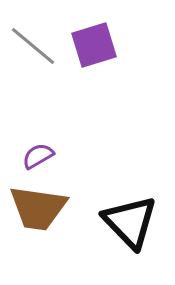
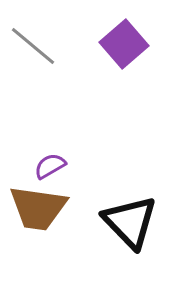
purple square: moved 30 px right, 1 px up; rotated 24 degrees counterclockwise
purple semicircle: moved 12 px right, 10 px down
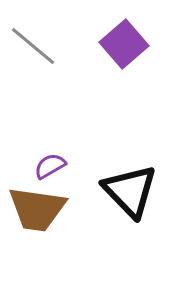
brown trapezoid: moved 1 px left, 1 px down
black triangle: moved 31 px up
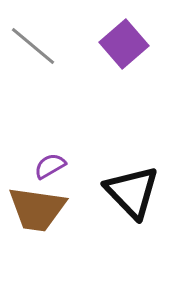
black triangle: moved 2 px right, 1 px down
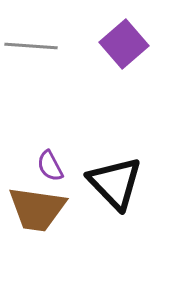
gray line: moved 2 px left; rotated 36 degrees counterclockwise
purple semicircle: rotated 88 degrees counterclockwise
black triangle: moved 17 px left, 9 px up
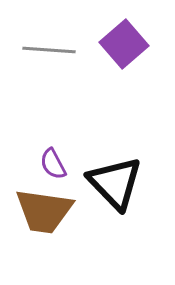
gray line: moved 18 px right, 4 px down
purple semicircle: moved 3 px right, 2 px up
brown trapezoid: moved 7 px right, 2 px down
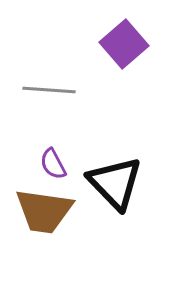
gray line: moved 40 px down
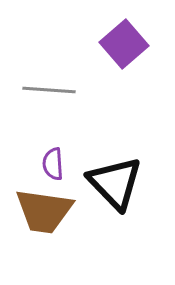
purple semicircle: rotated 24 degrees clockwise
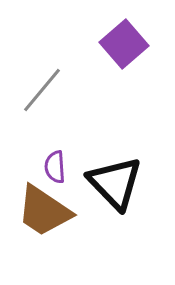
gray line: moved 7 px left; rotated 54 degrees counterclockwise
purple semicircle: moved 2 px right, 3 px down
brown trapezoid: rotated 26 degrees clockwise
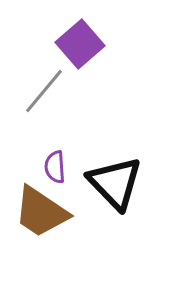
purple square: moved 44 px left
gray line: moved 2 px right, 1 px down
brown trapezoid: moved 3 px left, 1 px down
